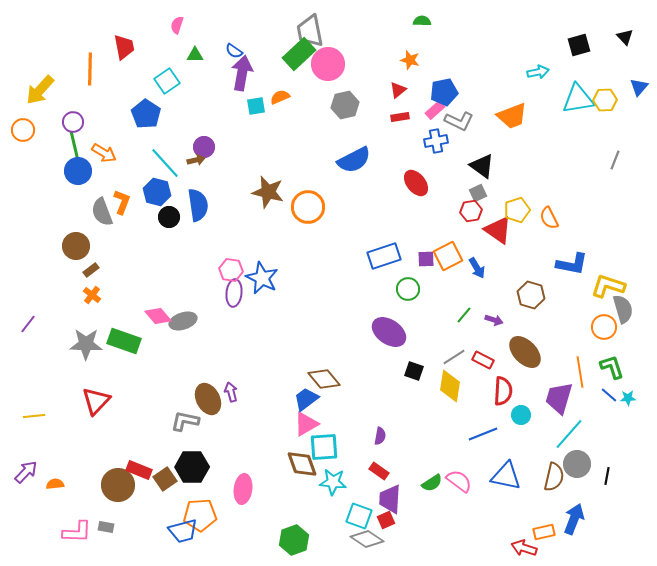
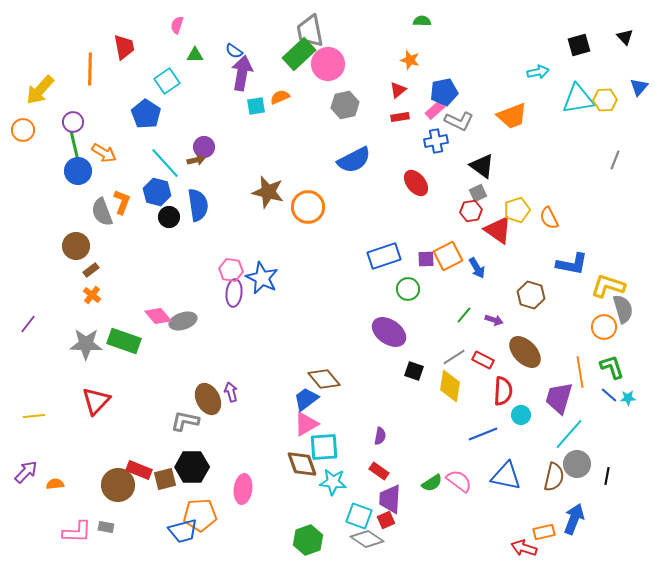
brown square at (165, 479): rotated 20 degrees clockwise
green hexagon at (294, 540): moved 14 px right
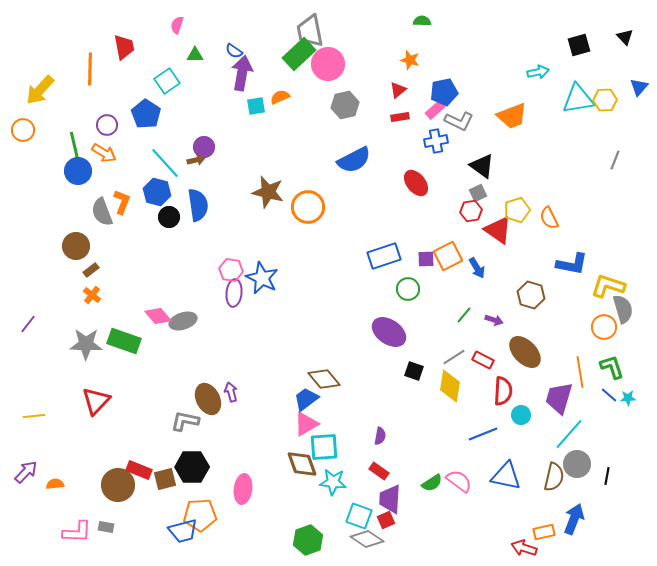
purple circle at (73, 122): moved 34 px right, 3 px down
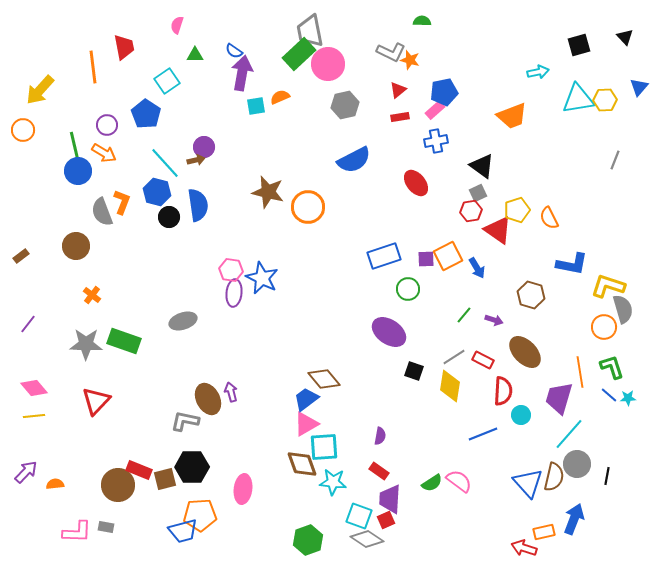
orange line at (90, 69): moved 3 px right, 2 px up; rotated 8 degrees counterclockwise
gray L-shape at (459, 121): moved 68 px left, 69 px up
brown rectangle at (91, 270): moved 70 px left, 14 px up
pink diamond at (158, 316): moved 124 px left, 72 px down
blue triangle at (506, 476): moved 22 px right, 7 px down; rotated 36 degrees clockwise
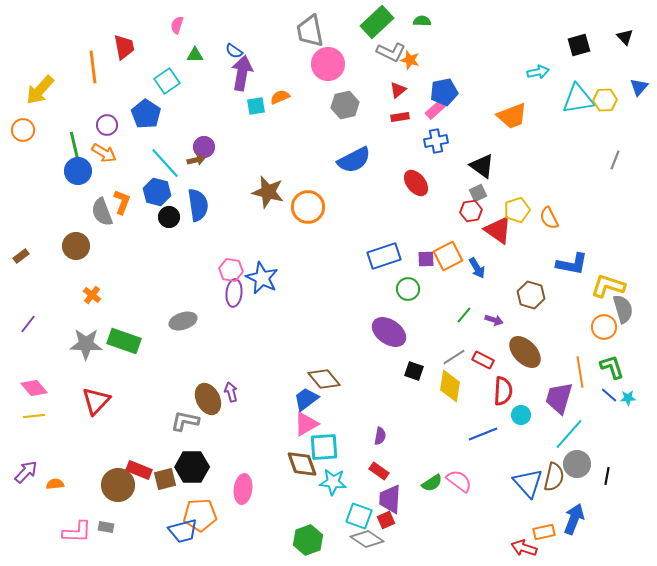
green rectangle at (299, 54): moved 78 px right, 32 px up
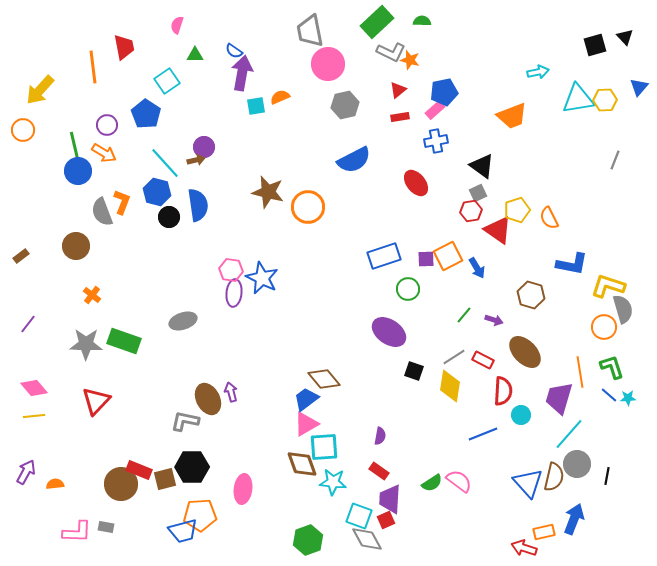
black square at (579, 45): moved 16 px right
purple arrow at (26, 472): rotated 15 degrees counterclockwise
brown circle at (118, 485): moved 3 px right, 1 px up
gray diamond at (367, 539): rotated 28 degrees clockwise
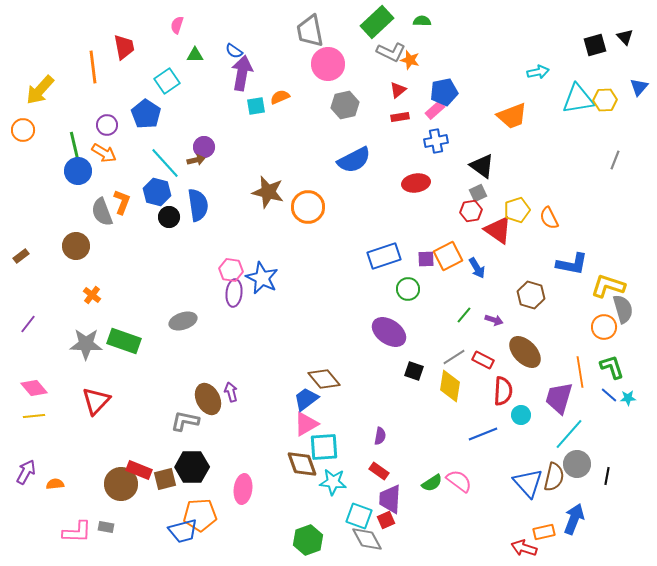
red ellipse at (416, 183): rotated 60 degrees counterclockwise
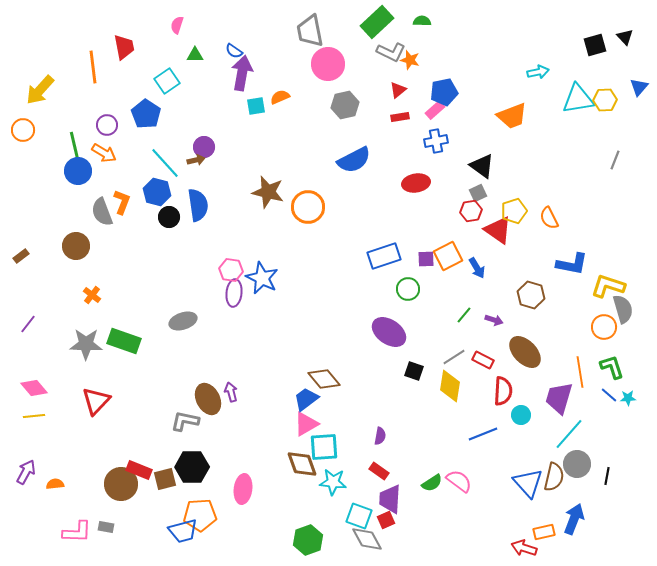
yellow pentagon at (517, 210): moved 3 px left, 1 px down
